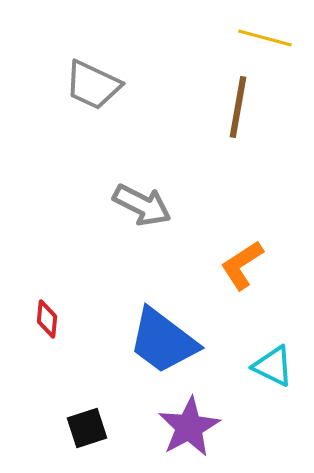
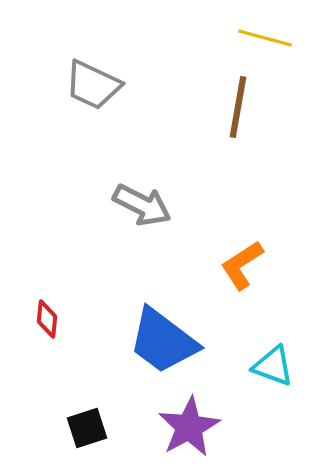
cyan triangle: rotated 6 degrees counterclockwise
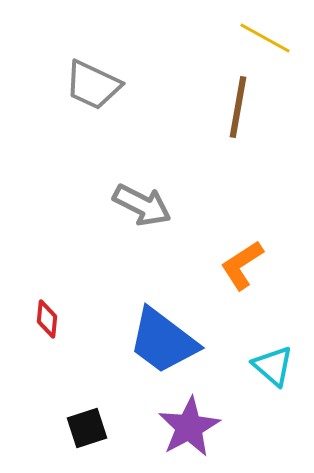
yellow line: rotated 14 degrees clockwise
cyan triangle: rotated 21 degrees clockwise
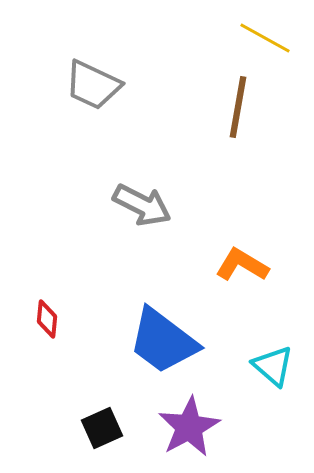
orange L-shape: rotated 64 degrees clockwise
black square: moved 15 px right; rotated 6 degrees counterclockwise
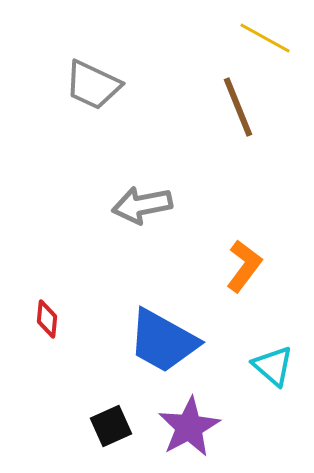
brown line: rotated 32 degrees counterclockwise
gray arrow: rotated 142 degrees clockwise
orange L-shape: moved 2 px right, 1 px down; rotated 96 degrees clockwise
blue trapezoid: rotated 8 degrees counterclockwise
black square: moved 9 px right, 2 px up
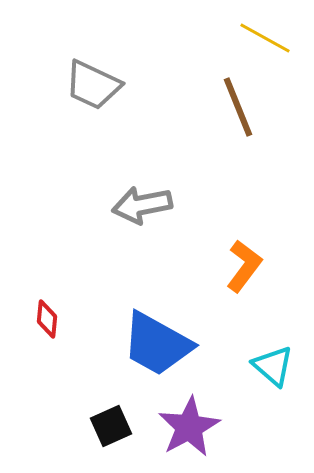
blue trapezoid: moved 6 px left, 3 px down
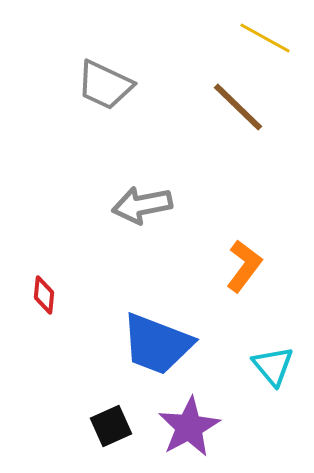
gray trapezoid: moved 12 px right
brown line: rotated 24 degrees counterclockwise
red diamond: moved 3 px left, 24 px up
blue trapezoid: rotated 8 degrees counterclockwise
cyan triangle: rotated 9 degrees clockwise
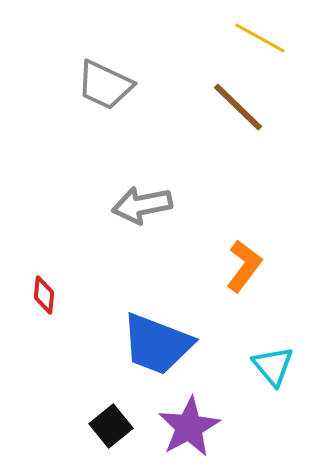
yellow line: moved 5 px left
black square: rotated 15 degrees counterclockwise
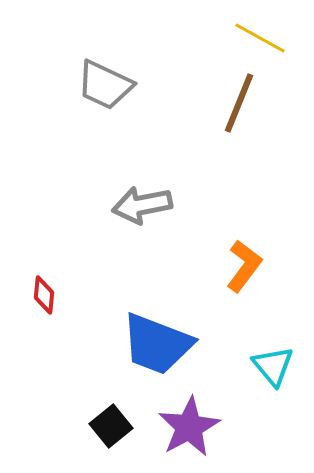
brown line: moved 1 px right, 4 px up; rotated 68 degrees clockwise
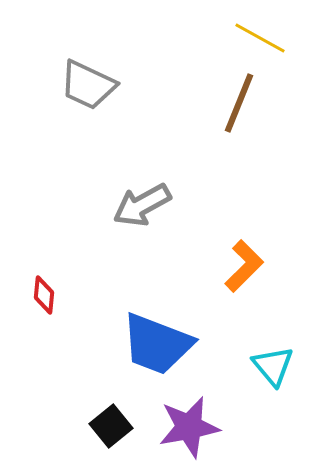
gray trapezoid: moved 17 px left
gray arrow: rotated 18 degrees counterclockwise
orange L-shape: rotated 8 degrees clockwise
purple star: rotated 18 degrees clockwise
